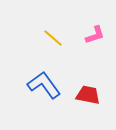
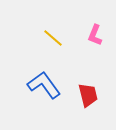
pink L-shape: rotated 130 degrees clockwise
red trapezoid: rotated 65 degrees clockwise
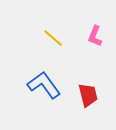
pink L-shape: moved 1 px down
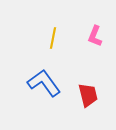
yellow line: rotated 60 degrees clockwise
blue L-shape: moved 2 px up
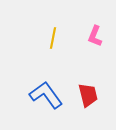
blue L-shape: moved 2 px right, 12 px down
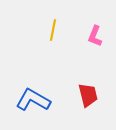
yellow line: moved 8 px up
blue L-shape: moved 13 px left, 5 px down; rotated 24 degrees counterclockwise
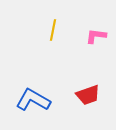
pink L-shape: moved 1 px right; rotated 75 degrees clockwise
red trapezoid: rotated 85 degrees clockwise
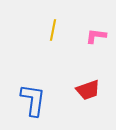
red trapezoid: moved 5 px up
blue L-shape: rotated 68 degrees clockwise
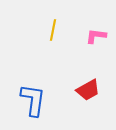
red trapezoid: rotated 10 degrees counterclockwise
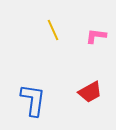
yellow line: rotated 35 degrees counterclockwise
red trapezoid: moved 2 px right, 2 px down
